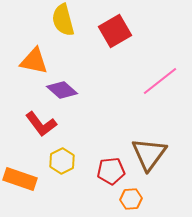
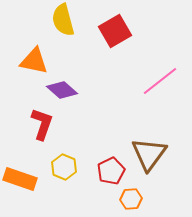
red L-shape: moved 1 px right; rotated 124 degrees counterclockwise
yellow hexagon: moved 2 px right, 6 px down; rotated 10 degrees counterclockwise
red pentagon: rotated 20 degrees counterclockwise
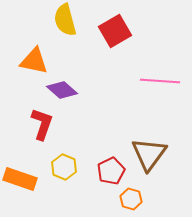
yellow semicircle: moved 2 px right
pink line: rotated 42 degrees clockwise
orange hexagon: rotated 20 degrees clockwise
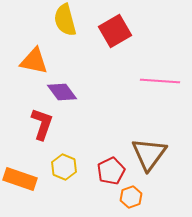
purple diamond: moved 2 px down; rotated 12 degrees clockwise
orange hexagon: moved 2 px up; rotated 25 degrees clockwise
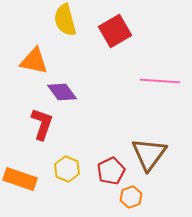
yellow hexagon: moved 3 px right, 2 px down
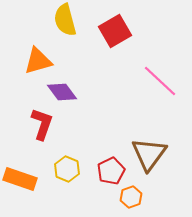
orange triangle: moved 4 px right; rotated 28 degrees counterclockwise
pink line: rotated 39 degrees clockwise
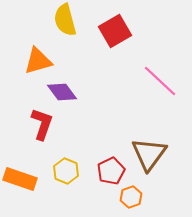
yellow hexagon: moved 1 px left, 2 px down
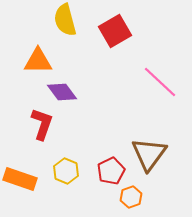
orange triangle: rotated 16 degrees clockwise
pink line: moved 1 px down
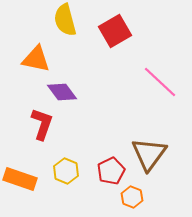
orange triangle: moved 2 px left, 2 px up; rotated 12 degrees clockwise
orange hexagon: moved 1 px right; rotated 20 degrees counterclockwise
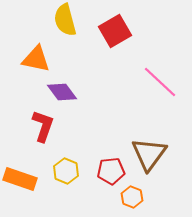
red L-shape: moved 1 px right, 2 px down
red pentagon: rotated 20 degrees clockwise
